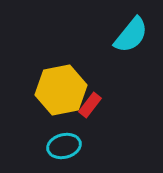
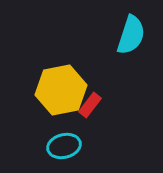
cyan semicircle: rotated 21 degrees counterclockwise
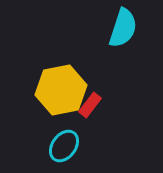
cyan semicircle: moved 8 px left, 7 px up
cyan ellipse: rotated 40 degrees counterclockwise
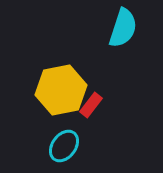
red rectangle: moved 1 px right
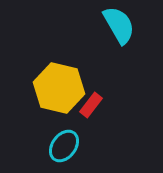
cyan semicircle: moved 4 px left, 3 px up; rotated 48 degrees counterclockwise
yellow hexagon: moved 2 px left, 2 px up; rotated 24 degrees clockwise
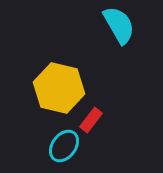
red rectangle: moved 15 px down
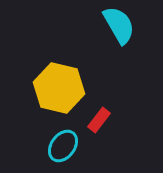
red rectangle: moved 8 px right
cyan ellipse: moved 1 px left
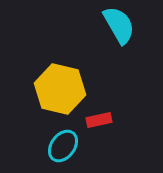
yellow hexagon: moved 1 px right, 1 px down
red rectangle: rotated 40 degrees clockwise
